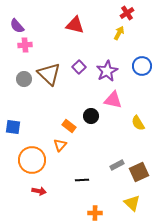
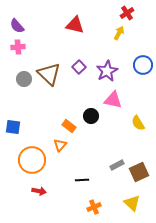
pink cross: moved 7 px left, 2 px down
blue circle: moved 1 px right, 1 px up
orange cross: moved 1 px left, 6 px up; rotated 24 degrees counterclockwise
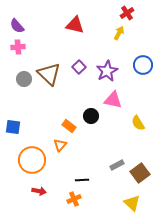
brown square: moved 1 px right, 1 px down; rotated 12 degrees counterclockwise
orange cross: moved 20 px left, 8 px up
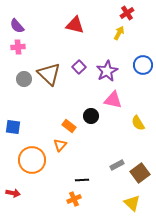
red arrow: moved 26 px left, 2 px down
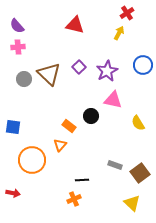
gray rectangle: moved 2 px left; rotated 48 degrees clockwise
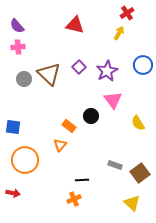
pink triangle: rotated 42 degrees clockwise
orange circle: moved 7 px left
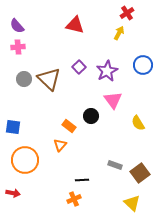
brown triangle: moved 5 px down
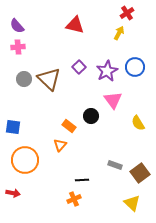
blue circle: moved 8 px left, 2 px down
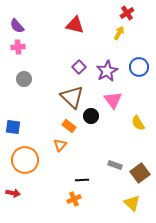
blue circle: moved 4 px right
brown triangle: moved 23 px right, 18 px down
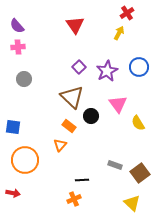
red triangle: rotated 42 degrees clockwise
pink triangle: moved 5 px right, 4 px down
